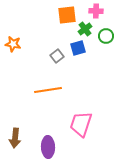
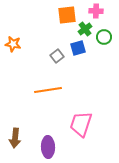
green circle: moved 2 px left, 1 px down
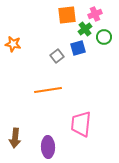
pink cross: moved 1 px left, 3 px down; rotated 24 degrees counterclockwise
pink trapezoid: rotated 12 degrees counterclockwise
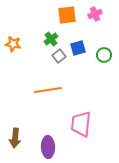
green cross: moved 34 px left, 10 px down
green circle: moved 18 px down
gray square: moved 2 px right
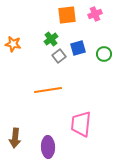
green circle: moved 1 px up
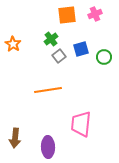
orange star: rotated 21 degrees clockwise
blue square: moved 3 px right, 1 px down
green circle: moved 3 px down
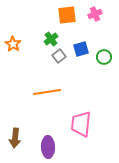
orange line: moved 1 px left, 2 px down
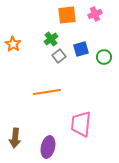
purple ellipse: rotated 15 degrees clockwise
